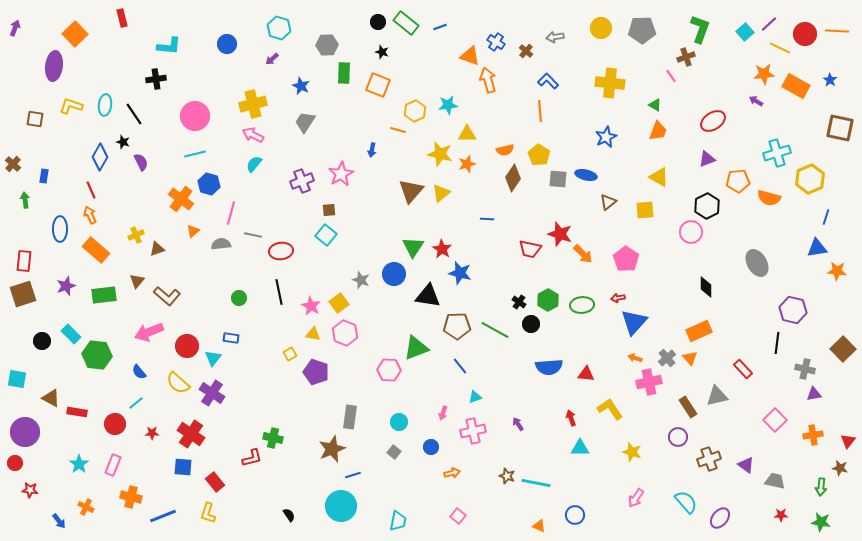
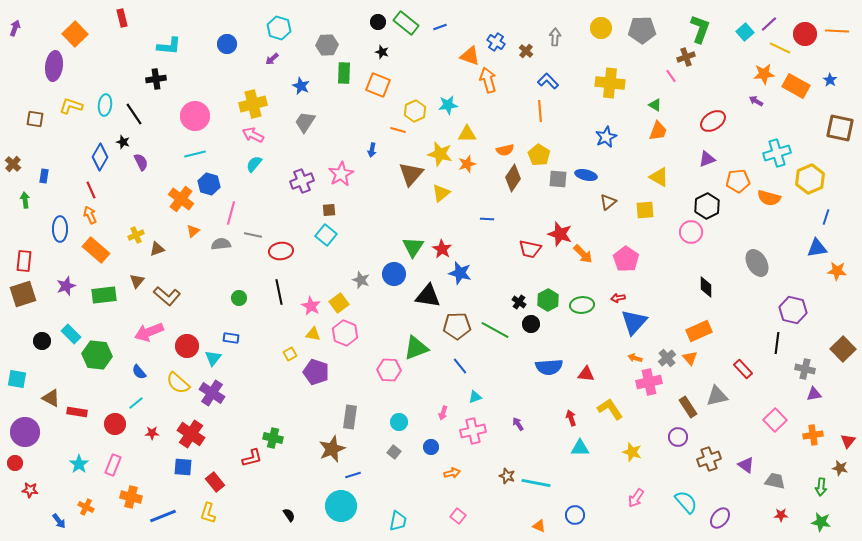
gray arrow at (555, 37): rotated 102 degrees clockwise
brown triangle at (411, 191): moved 17 px up
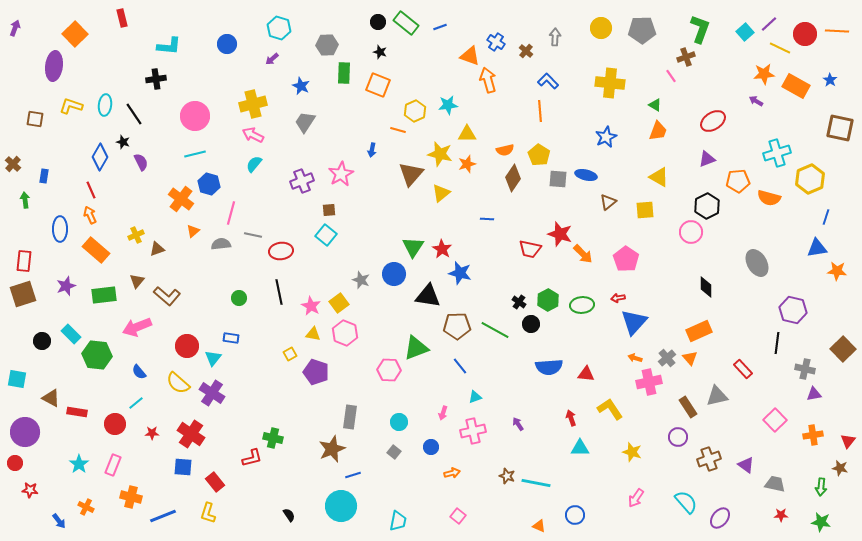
black star at (382, 52): moved 2 px left
pink arrow at (149, 332): moved 12 px left, 5 px up
gray trapezoid at (775, 481): moved 3 px down
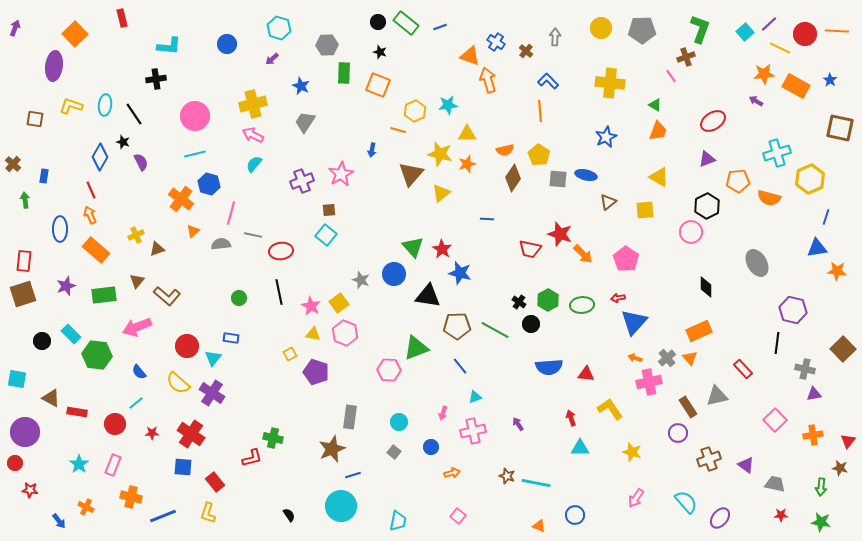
green triangle at (413, 247): rotated 15 degrees counterclockwise
purple circle at (678, 437): moved 4 px up
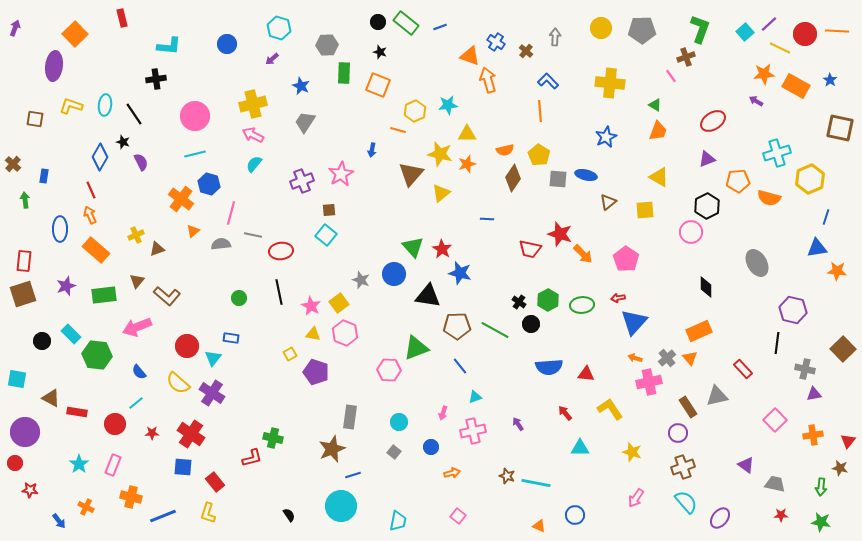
red arrow at (571, 418): moved 6 px left, 5 px up; rotated 21 degrees counterclockwise
brown cross at (709, 459): moved 26 px left, 8 px down
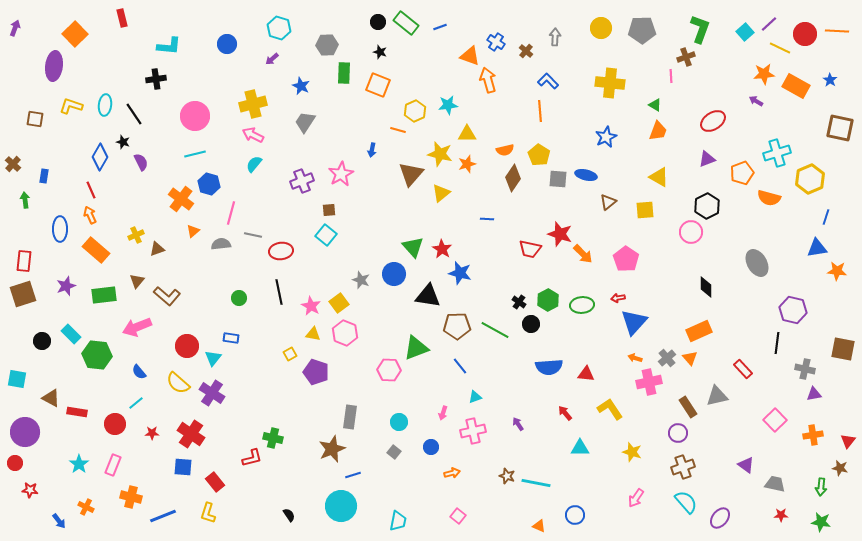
pink line at (671, 76): rotated 32 degrees clockwise
orange pentagon at (738, 181): moved 4 px right, 8 px up; rotated 15 degrees counterclockwise
brown square at (843, 349): rotated 35 degrees counterclockwise
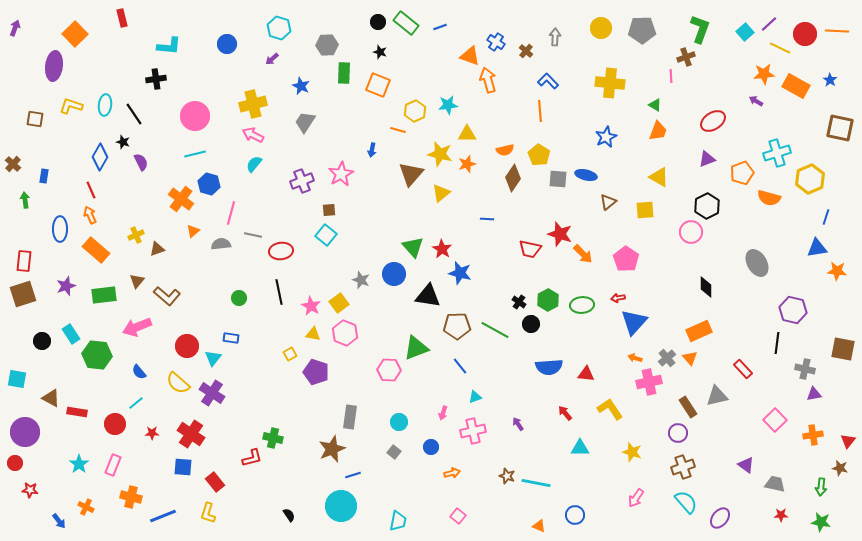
cyan rectangle at (71, 334): rotated 12 degrees clockwise
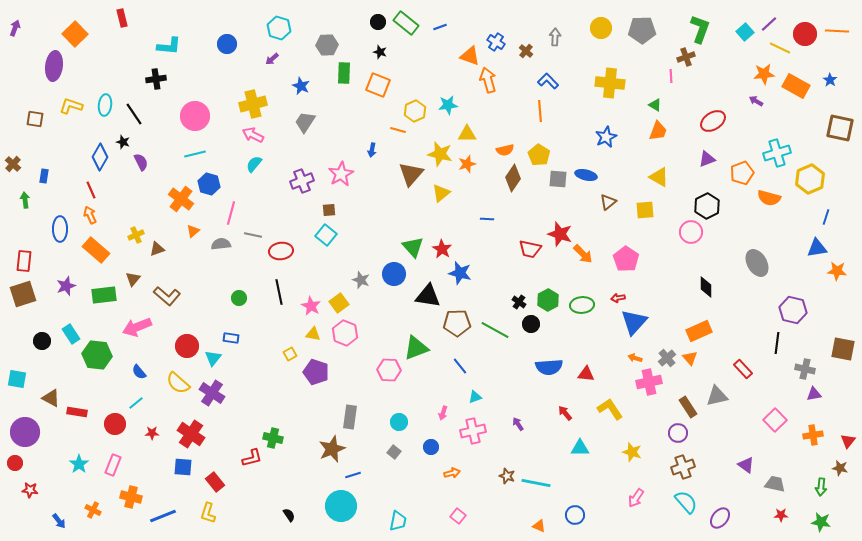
brown triangle at (137, 281): moved 4 px left, 2 px up
brown pentagon at (457, 326): moved 3 px up
orange cross at (86, 507): moved 7 px right, 3 px down
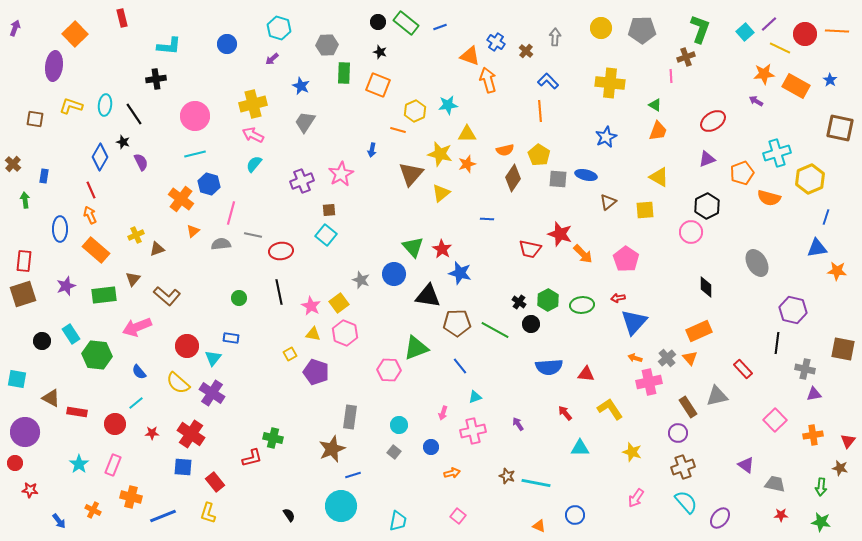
cyan circle at (399, 422): moved 3 px down
